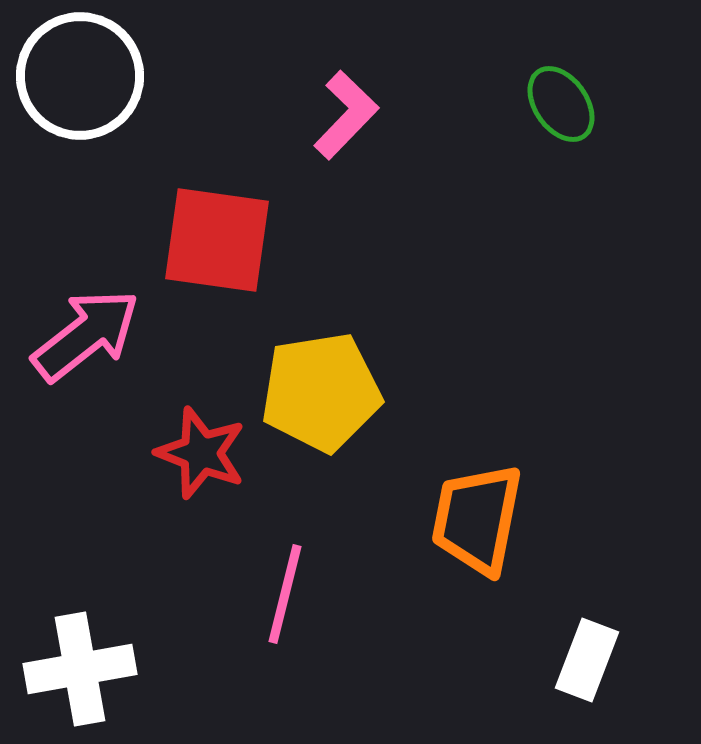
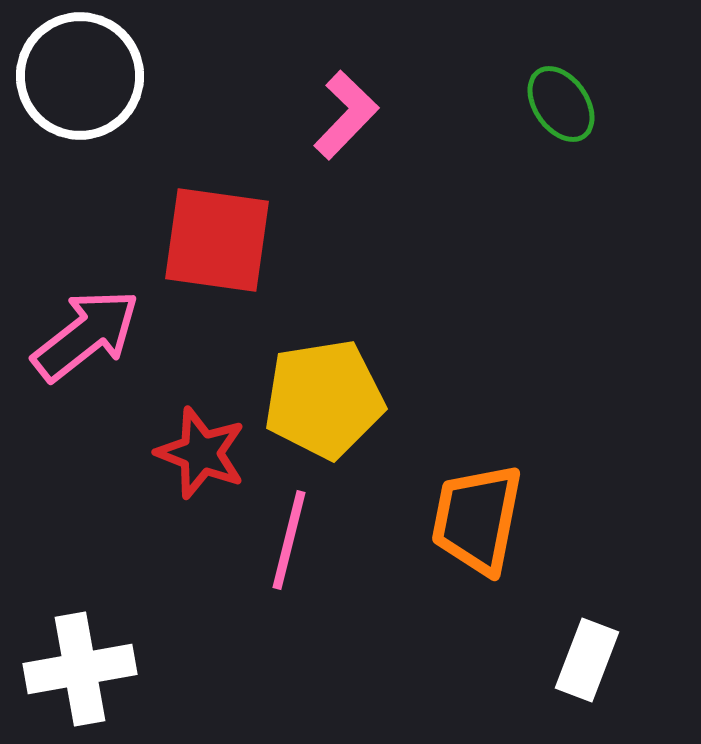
yellow pentagon: moved 3 px right, 7 px down
pink line: moved 4 px right, 54 px up
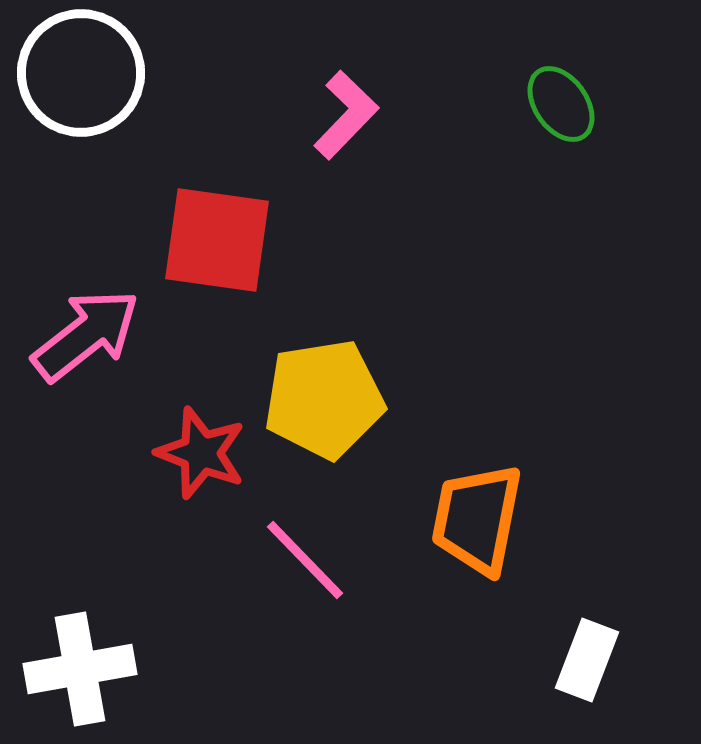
white circle: moved 1 px right, 3 px up
pink line: moved 16 px right, 20 px down; rotated 58 degrees counterclockwise
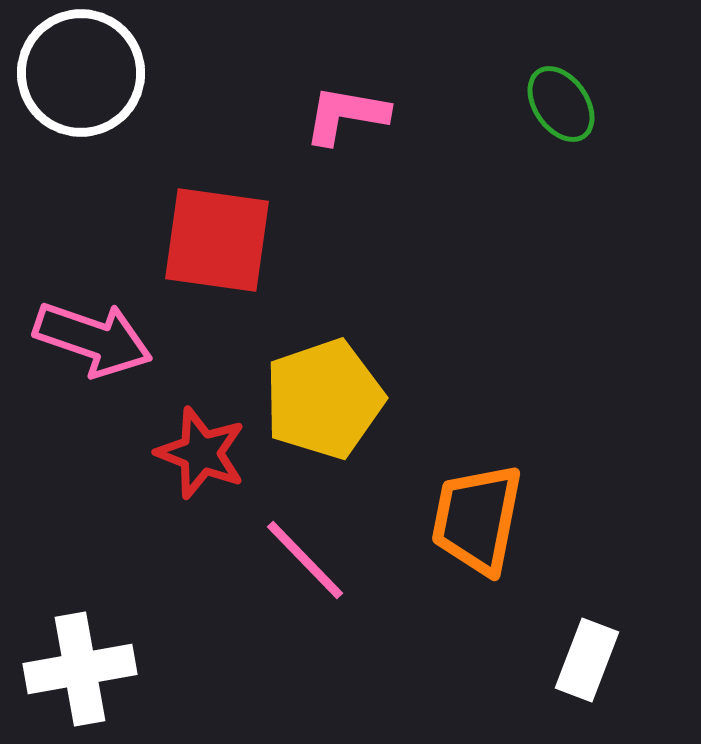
pink L-shape: rotated 124 degrees counterclockwise
pink arrow: moved 7 px right, 4 px down; rotated 57 degrees clockwise
yellow pentagon: rotated 10 degrees counterclockwise
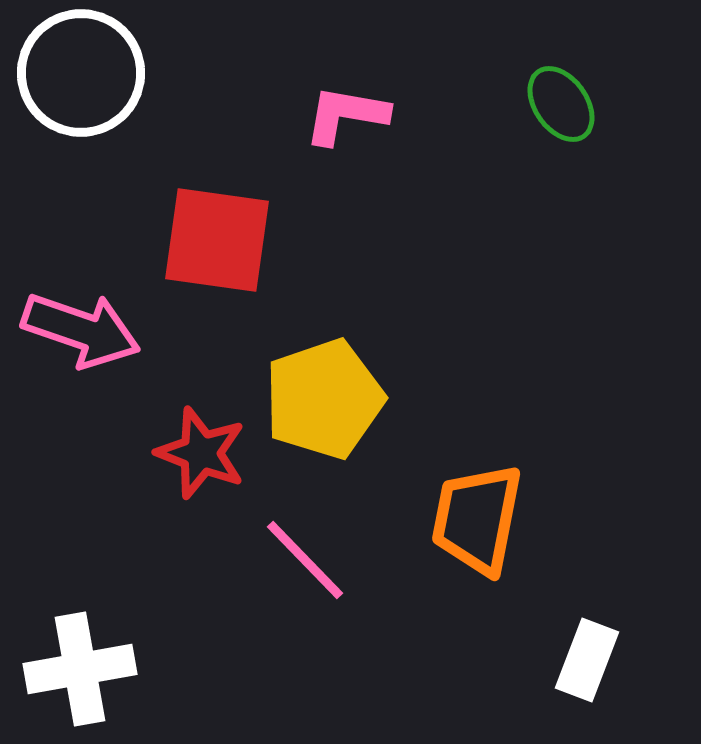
pink arrow: moved 12 px left, 9 px up
